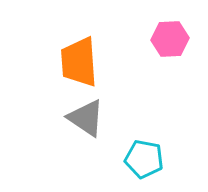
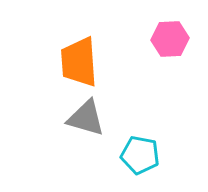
gray triangle: rotated 18 degrees counterclockwise
cyan pentagon: moved 4 px left, 4 px up
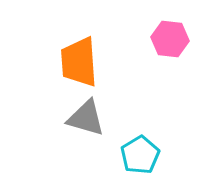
pink hexagon: rotated 9 degrees clockwise
cyan pentagon: rotated 30 degrees clockwise
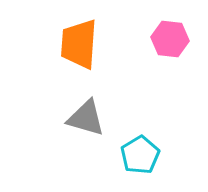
orange trapezoid: moved 18 px up; rotated 8 degrees clockwise
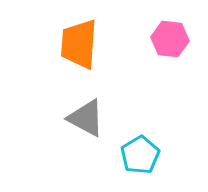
gray triangle: rotated 12 degrees clockwise
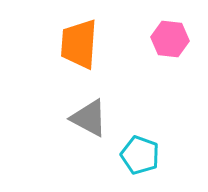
gray triangle: moved 3 px right
cyan pentagon: rotated 21 degrees counterclockwise
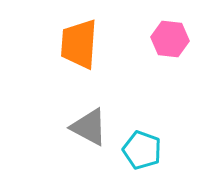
gray triangle: moved 9 px down
cyan pentagon: moved 2 px right, 5 px up
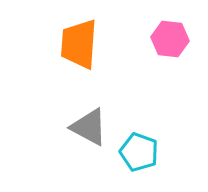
cyan pentagon: moved 3 px left, 2 px down
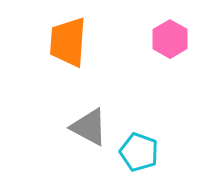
pink hexagon: rotated 24 degrees clockwise
orange trapezoid: moved 11 px left, 2 px up
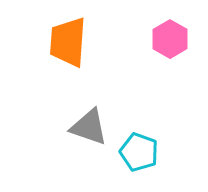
gray triangle: rotated 9 degrees counterclockwise
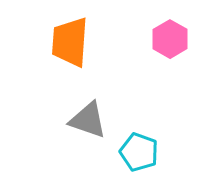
orange trapezoid: moved 2 px right
gray triangle: moved 1 px left, 7 px up
